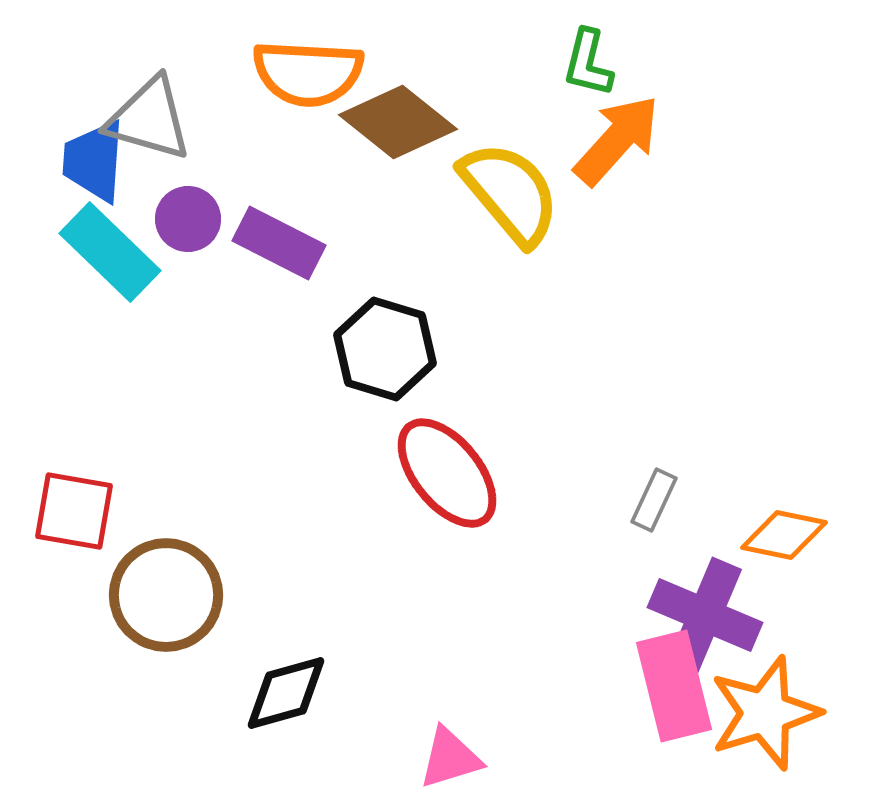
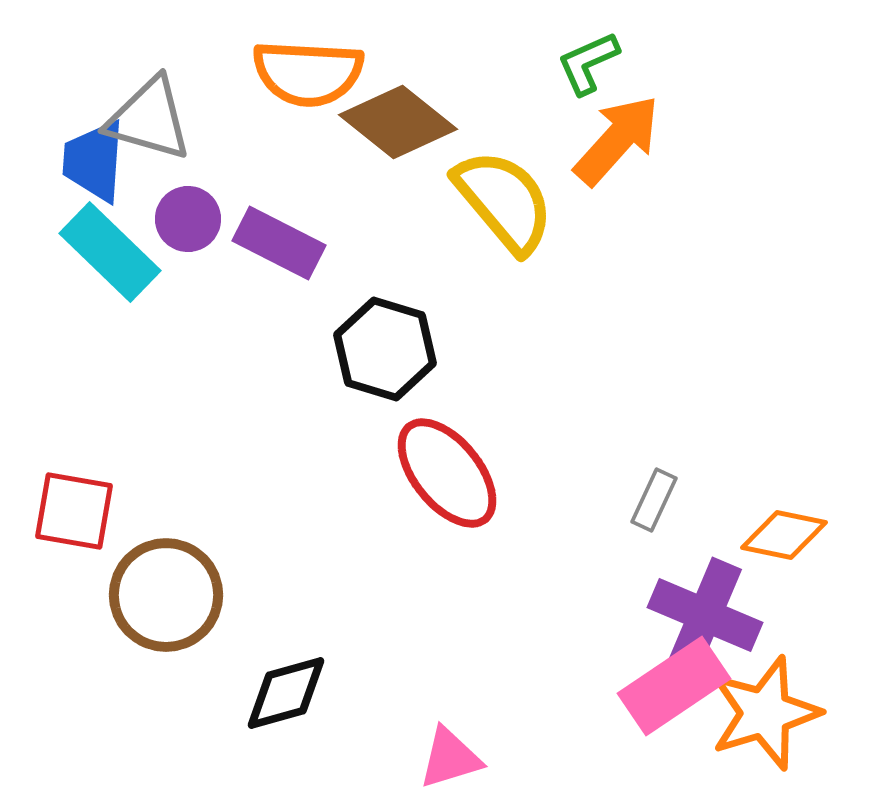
green L-shape: rotated 52 degrees clockwise
yellow semicircle: moved 6 px left, 8 px down
pink rectangle: rotated 70 degrees clockwise
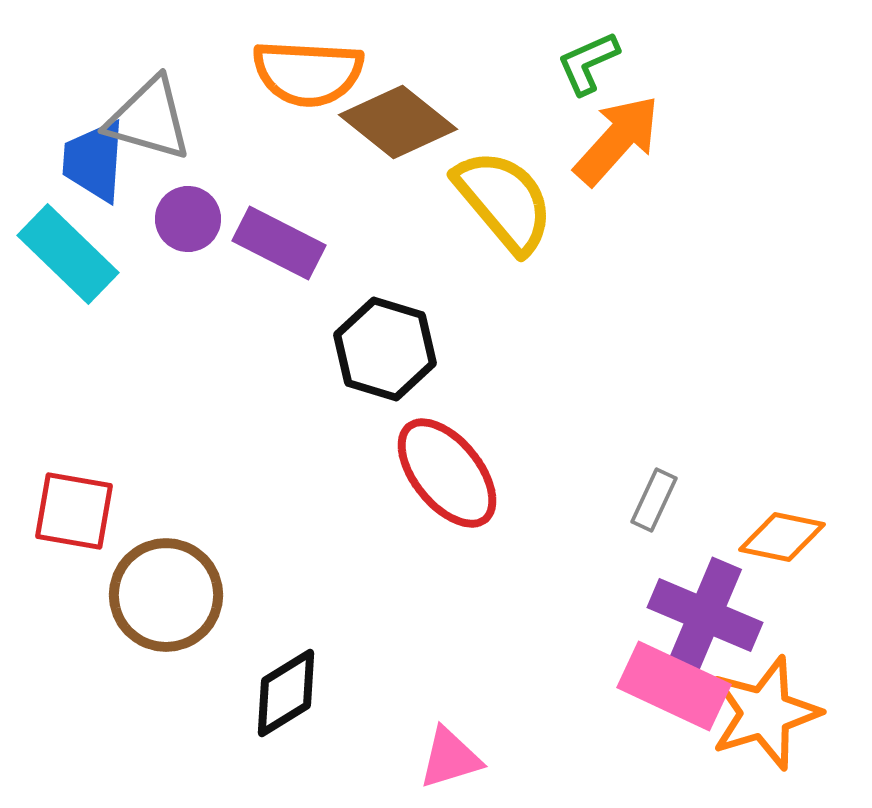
cyan rectangle: moved 42 px left, 2 px down
orange diamond: moved 2 px left, 2 px down
pink rectangle: rotated 59 degrees clockwise
black diamond: rotated 16 degrees counterclockwise
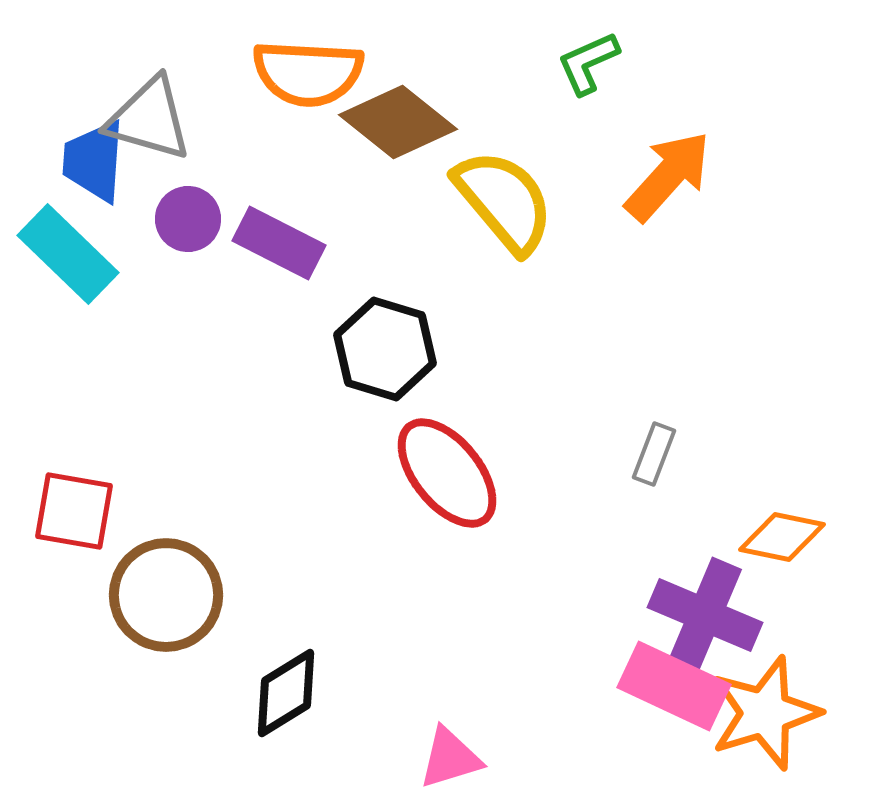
orange arrow: moved 51 px right, 36 px down
gray rectangle: moved 46 px up; rotated 4 degrees counterclockwise
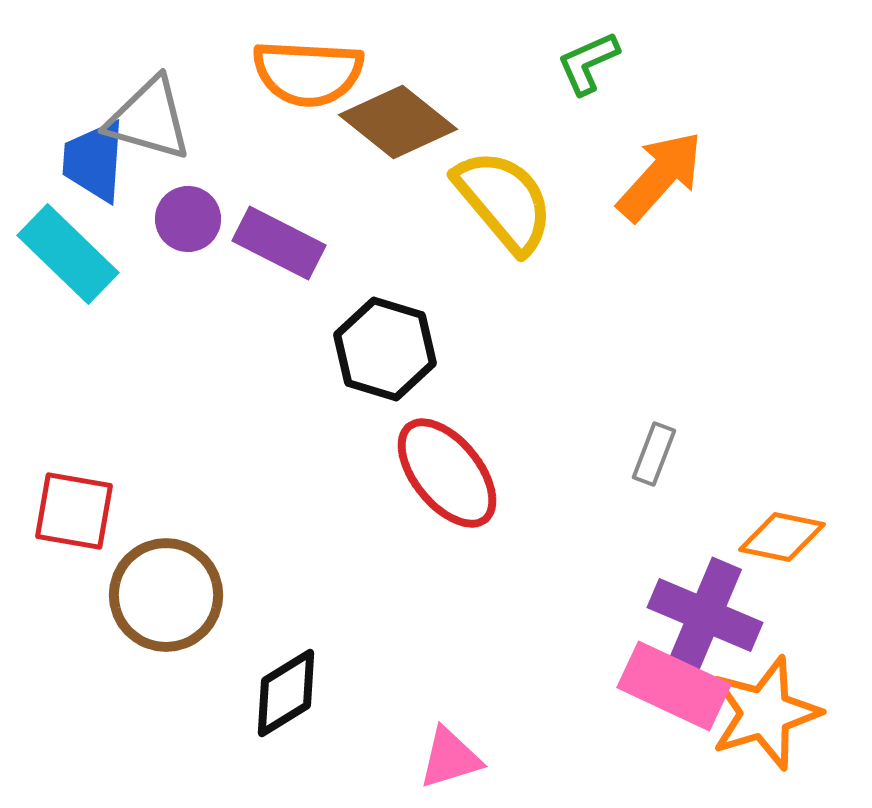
orange arrow: moved 8 px left
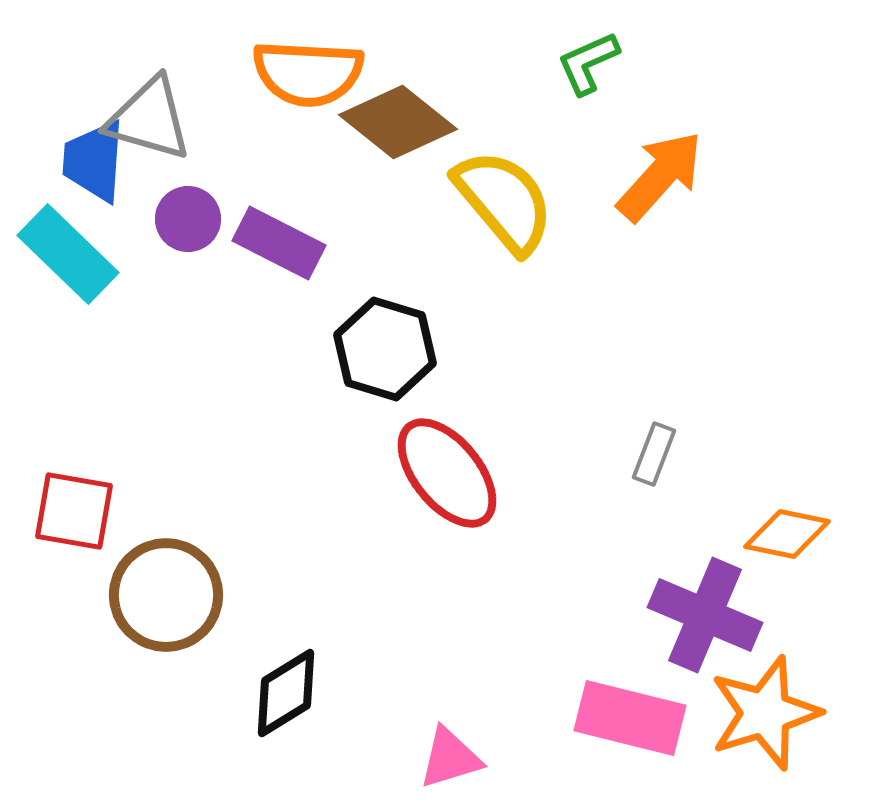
orange diamond: moved 5 px right, 3 px up
pink rectangle: moved 44 px left, 32 px down; rotated 11 degrees counterclockwise
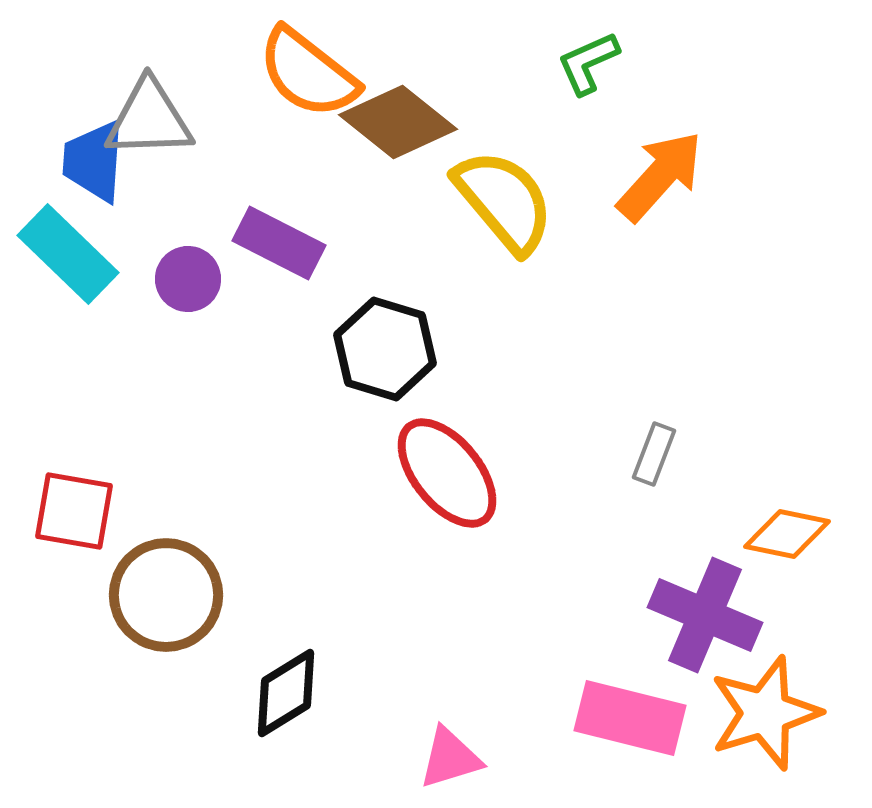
orange semicircle: rotated 35 degrees clockwise
gray triangle: rotated 18 degrees counterclockwise
purple circle: moved 60 px down
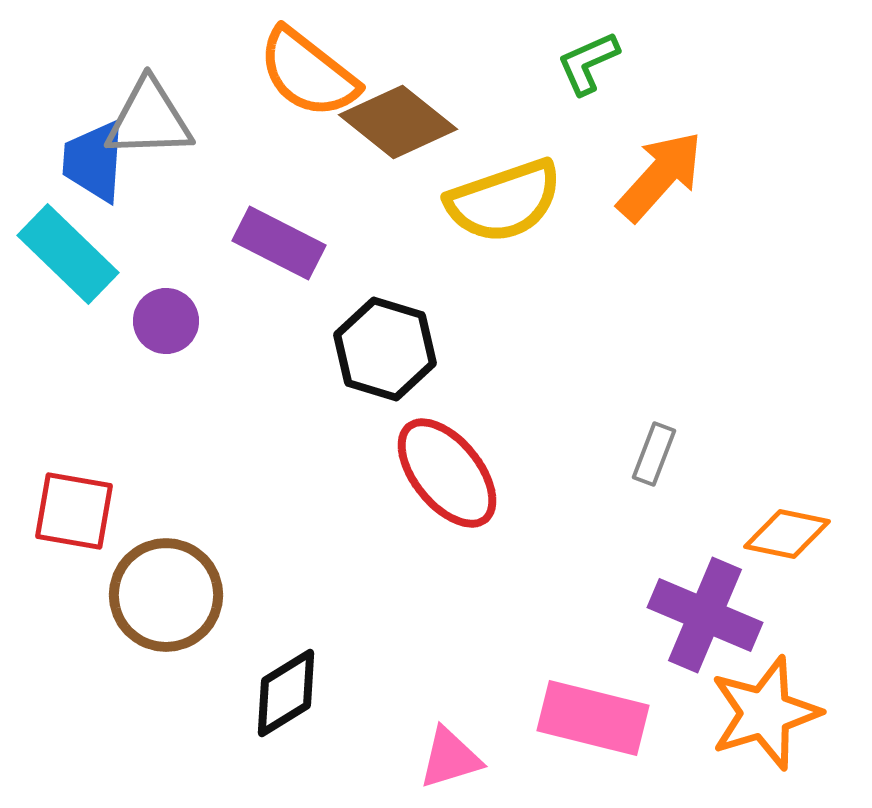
yellow semicircle: rotated 111 degrees clockwise
purple circle: moved 22 px left, 42 px down
pink rectangle: moved 37 px left
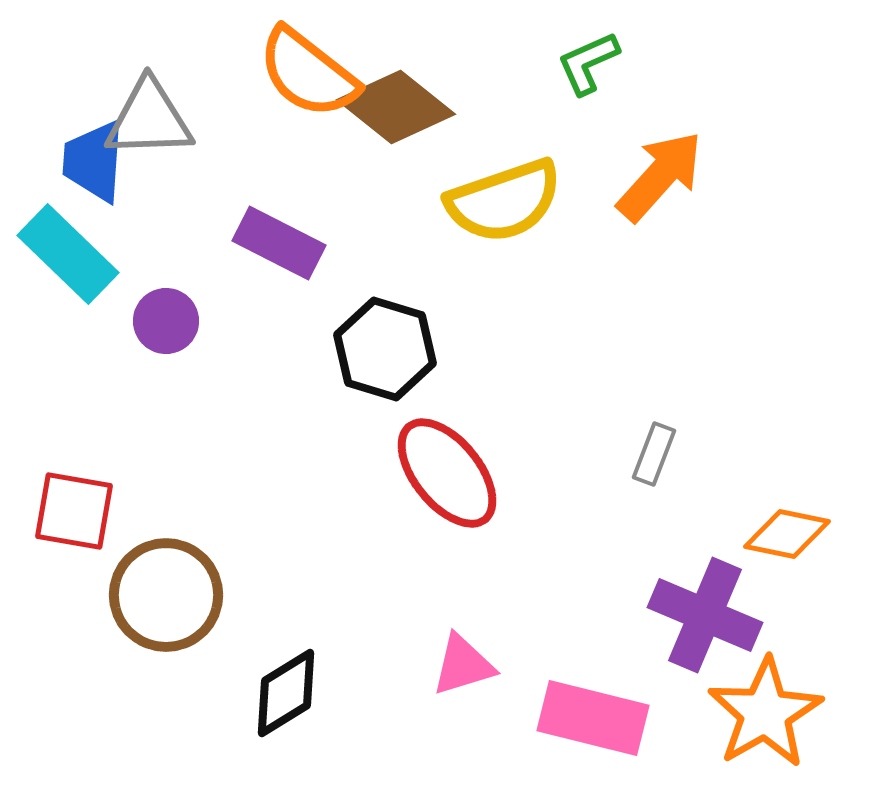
brown diamond: moved 2 px left, 15 px up
orange star: rotated 13 degrees counterclockwise
pink triangle: moved 13 px right, 93 px up
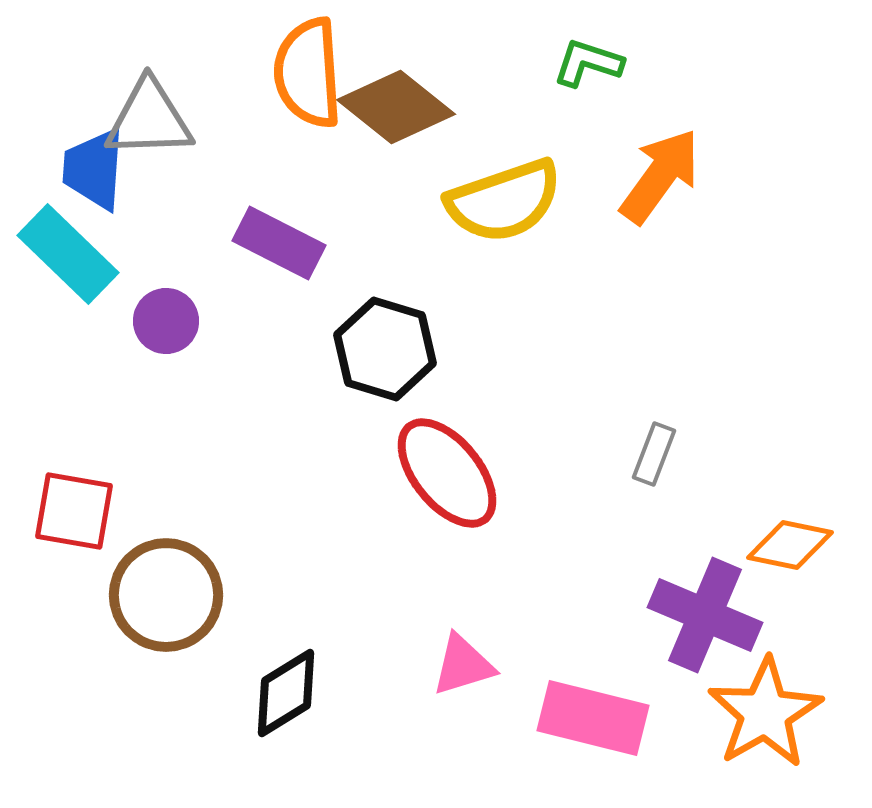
green L-shape: rotated 42 degrees clockwise
orange semicircle: rotated 48 degrees clockwise
blue trapezoid: moved 8 px down
orange arrow: rotated 6 degrees counterclockwise
orange diamond: moved 3 px right, 11 px down
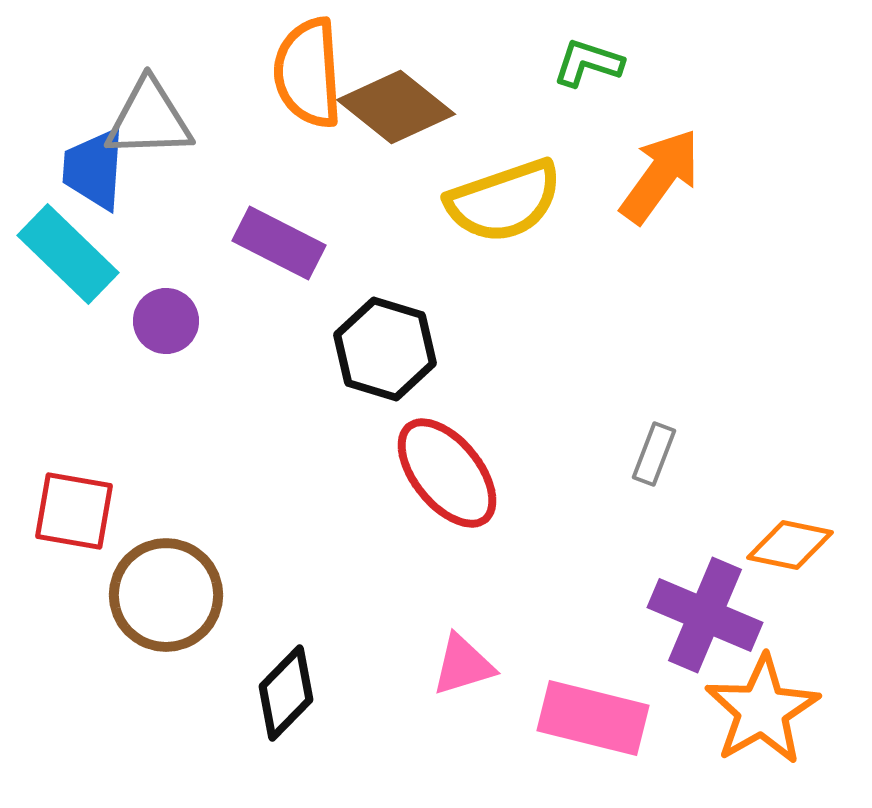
black diamond: rotated 14 degrees counterclockwise
orange star: moved 3 px left, 3 px up
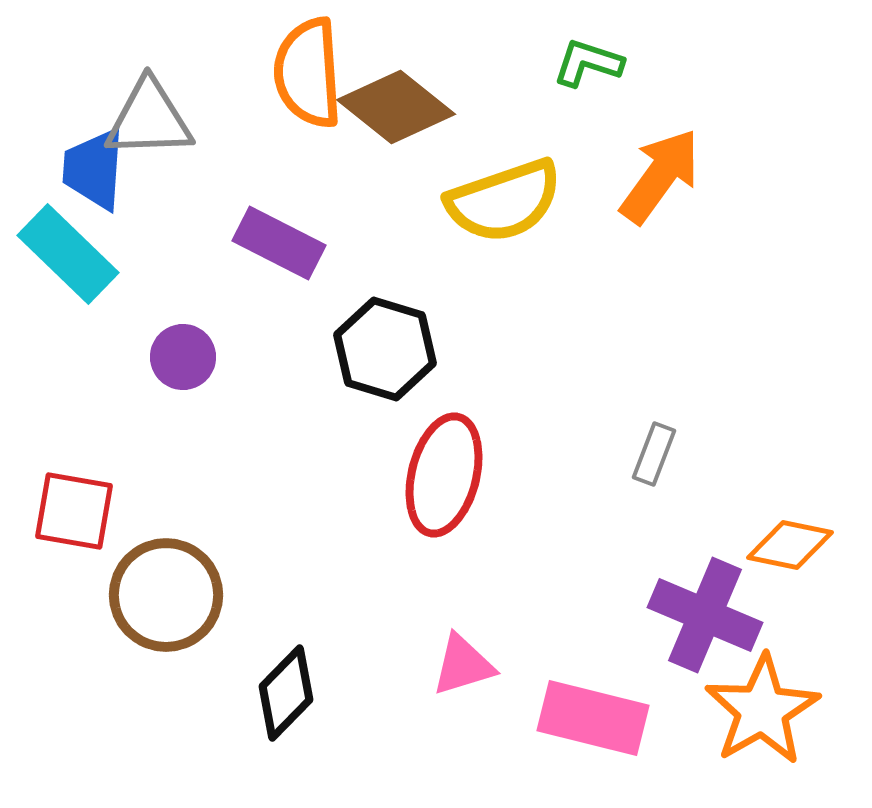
purple circle: moved 17 px right, 36 px down
red ellipse: moved 3 px left, 2 px down; rotated 53 degrees clockwise
